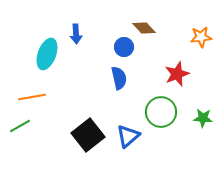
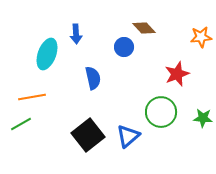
blue semicircle: moved 26 px left
green line: moved 1 px right, 2 px up
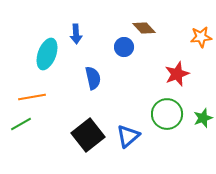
green circle: moved 6 px right, 2 px down
green star: rotated 24 degrees counterclockwise
